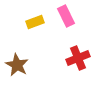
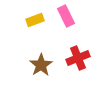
yellow rectangle: moved 2 px up
brown star: moved 24 px right; rotated 10 degrees clockwise
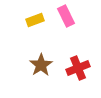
red cross: moved 10 px down
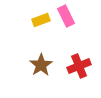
yellow rectangle: moved 6 px right
red cross: moved 1 px right, 2 px up
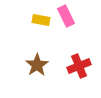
yellow rectangle: rotated 30 degrees clockwise
brown star: moved 4 px left
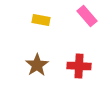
pink rectangle: moved 21 px right; rotated 15 degrees counterclockwise
red cross: rotated 25 degrees clockwise
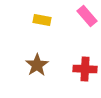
yellow rectangle: moved 1 px right
red cross: moved 6 px right, 3 px down
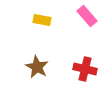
brown star: moved 2 px down; rotated 10 degrees counterclockwise
red cross: rotated 10 degrees clockwise
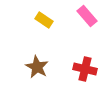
yellow rectangle: moved 2 px right; rotated 24 degrees clockwise
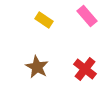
red cross: rotated 25 degrees clockwise
